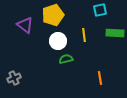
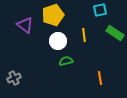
green rectangle: rotated 30 degrees clockwise
green semicircle: moved 2 px down
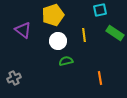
purple triangle: moved 2 px left, 5 px down
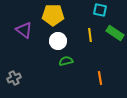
cyan square: rotated 24 degrees clockwise
yellow pentagon: rotated 20 degrees clockwise
purple triangle: moved 1 px right
yellow line: moved 6 px right
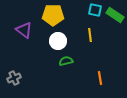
cyan square: moved 5 px left
green rectangle: moved 18 px up
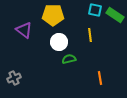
white circle: moved 1 px right, 1 px down
green semicircle: moved 3 px right, 2 px up
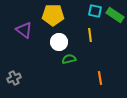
cyan square: moved 1 px down
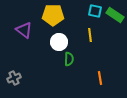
green semicircle: rotated 104 degrees clockwise
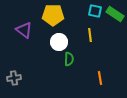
green rectangle: moved 1 px up
gray cross: rotated 16 degrees clockwise
